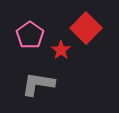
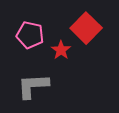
pink pentagon: rotated 24 degrees counterclockwise
gray L-shape: moved 5 px left, 2 px down; rotated 12 degrees counterclockwise
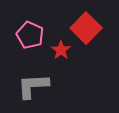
pink pentagon: rotated 12 degrees clockwise
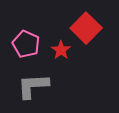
pink pentagon: moved 4 px left, 9 px down
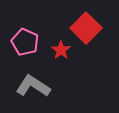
pink pentagon: moved 1 px left, 2 px up
gray L-shape: rotated 36 degrees clockwise
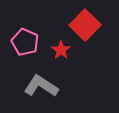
red square: moved 1 px left, 3 px up
gray L-shape: moved 8 px right
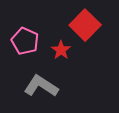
pink pentagon: moved 1 px up
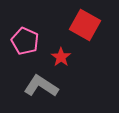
red square: rotated 16 degrees counterclockwise
red star: moved 7 px down
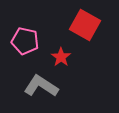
pink pentagon: rotated 12 degrees counterclockwise
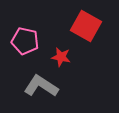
red square: moved 1 px right, 1 px down
red star: rotated 24 degrees counterclockwise
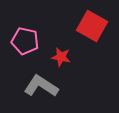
red square: moved 6 px right
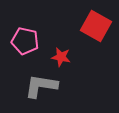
red square: moved 4 px right
gray L-shape: rotated 24 degrees counterclockwise
